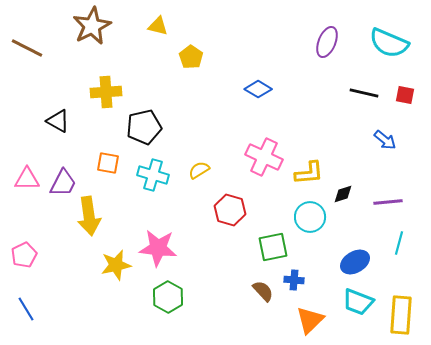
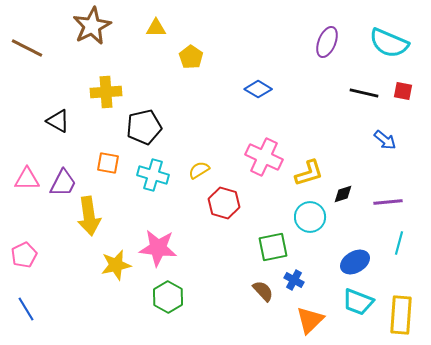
yellow triangle: moved 2 px left, 2 px down; rotated 15 degrees counterclockwise
red square: moved 2 px left, 4 px up
yellow L-shape: rotated 12 degrees counterclockwise
red hexagon: moved 6 px left, 7 px up
blue cross: rotated 24 degrees clockwise
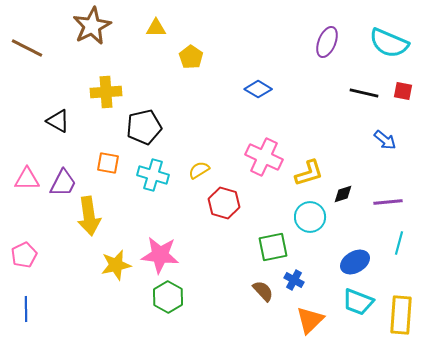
pink star: moved 2 px right, 7 px down
blue line: rotated 30 degrees clockwise
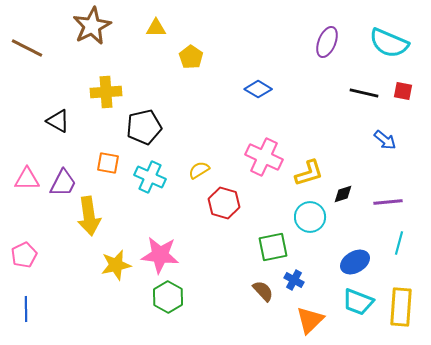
cyan cross: moved 3 px left, 2 px down; rotated 8 degrees clockwise
yellow rectangle: moved 8 px up
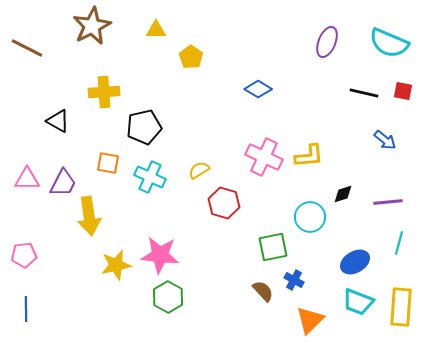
yellow triangle: moved 2 px down
yellow cross: moved 2 px left
yellow L-shape: moved 17 px up; rotated 12 degrees clockwise
pink pentagon: rotated 20 degrees clockwise
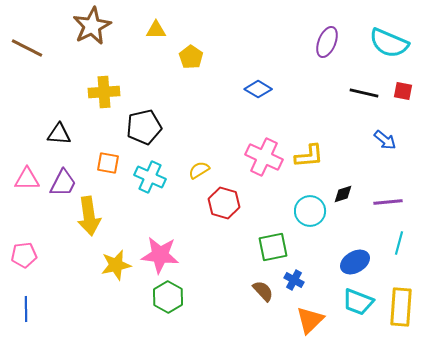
black triangle: moved 1 px right, 13 px down; rotated 25 degrees counterclockwise
cyan circle: moved 6 px up
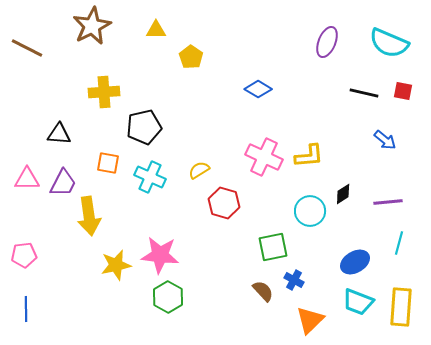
black diamond: rotated 15 degrees counterclockwise
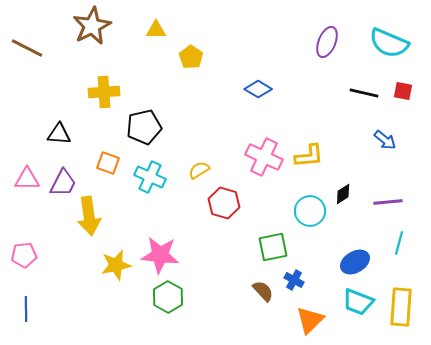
orange square: rotated 10 degrees clockwise
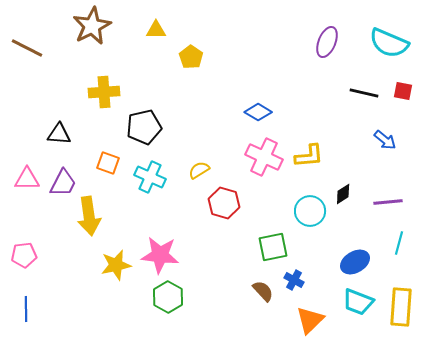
blue diamond: moved 23 px down
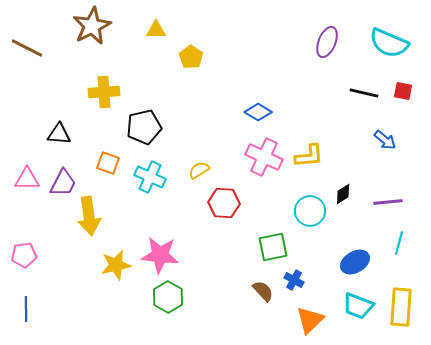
red hexagon: rotated 12 degrees counterclockwise
cyan trapezoid: moved 4 px down
